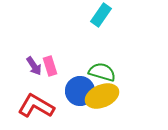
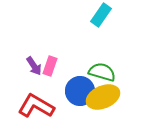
pink rectangle: rotated 36 degrees clockwise
yellow ellipse: moved 1 px right, 1 px down
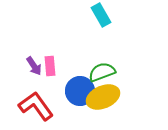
cyan rectangle: rotated 65 degrees counterclockwise
pink rectangle: rotated 24 degrees counterclockwise
green semicircle: rotated 36 degrees counterclockwise
red L-shape: rotated 24 degrees clockwise
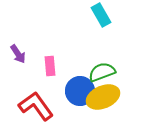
purple arrow: moved 16 px left, 12 px up
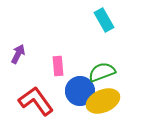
cyan rectangle: moved 3 px right, 5 px down
purple arrow: rotated 120 degrees counterclockwise
pink rectangle: moved 8 px right
yellow ellipse: moved 4 px down
red L-shape: moved 5 px up
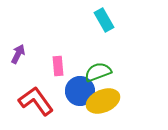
green semicircle: moved 4 px left
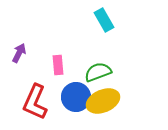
purple arrow: moved 1 px right, 1 px up
pink rectangle: moved 1 px up
blue circle: moved 4 px left, 6 px down
red L-shape: moved 1 px left, 1 px down; rotated 120 degrees counterclockwise
